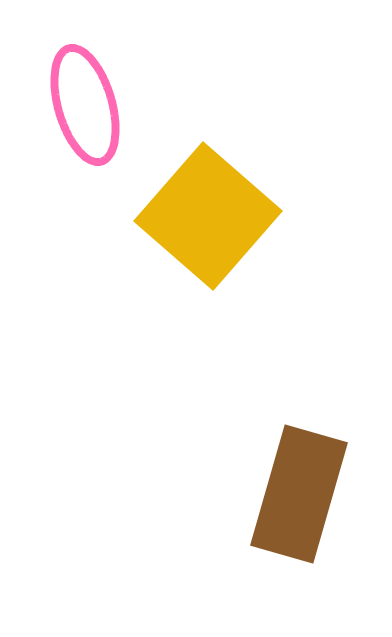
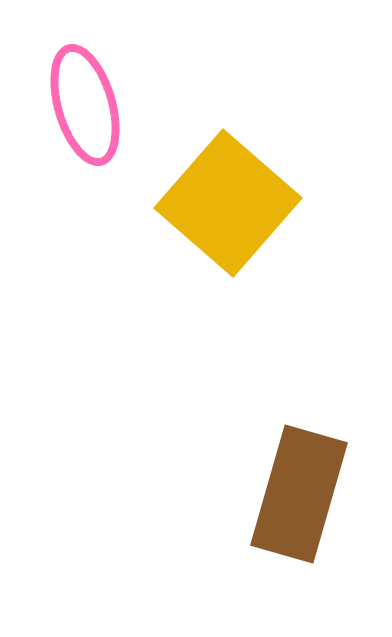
yellow square: moved 20 px right, 13 px up
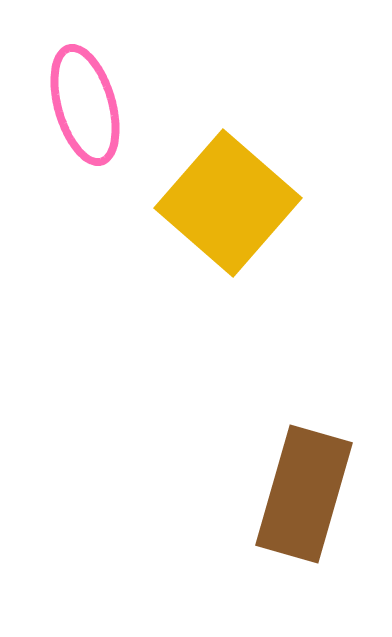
brown rectangle: moved 5 px right
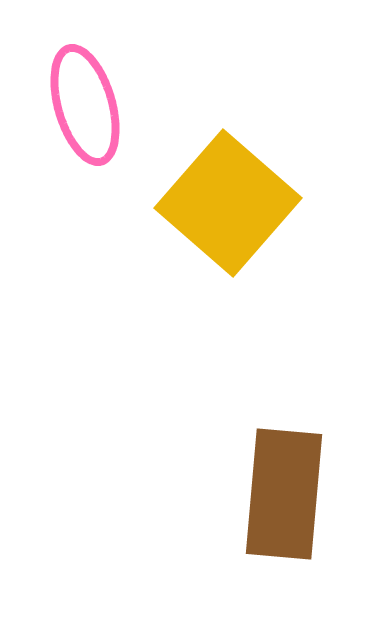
brown rectangle: moved 20 px left; rotated 11 degrees counterclockwise
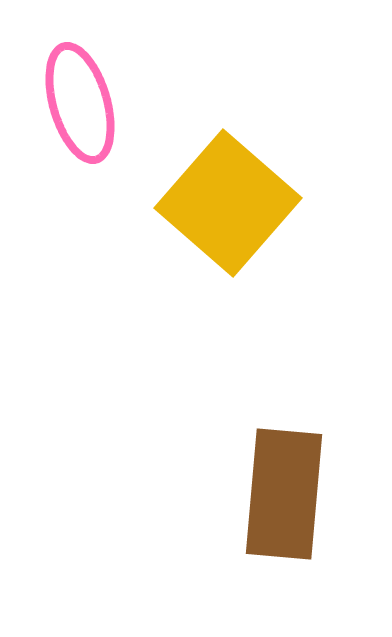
pink ellipse: moved 5 px left, 2 px up
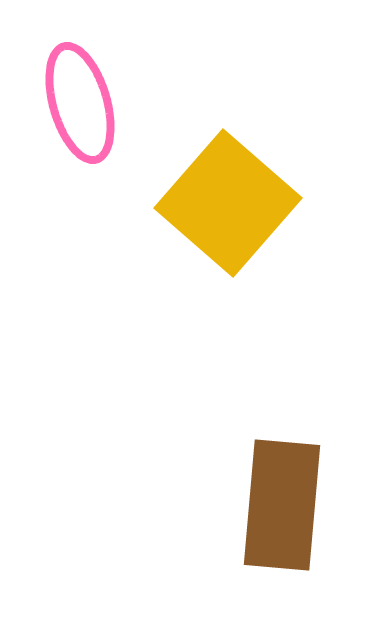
brown rectangle: moved 2 px left, 11 px down
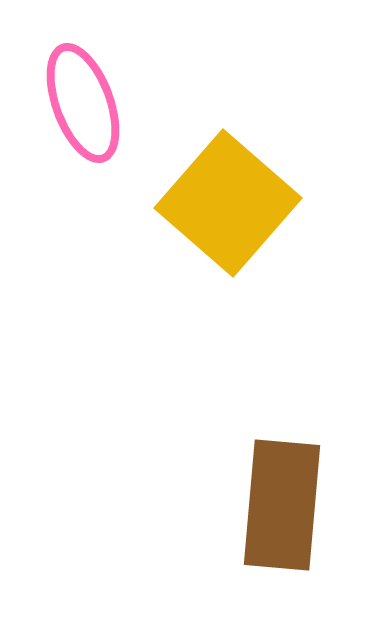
pink ellipse: moved 3 px right; rotated 4 degrees counterclockwise
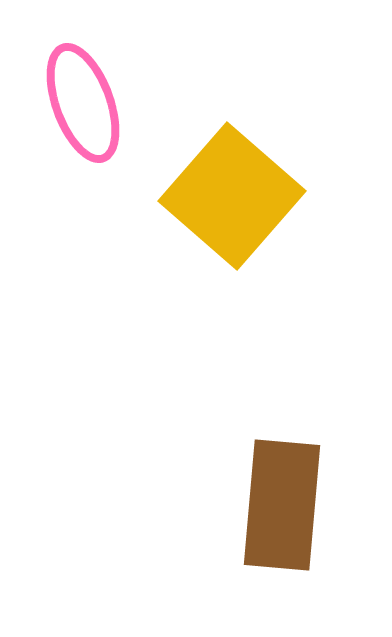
yellow square: moved 4 px right, 7 px up
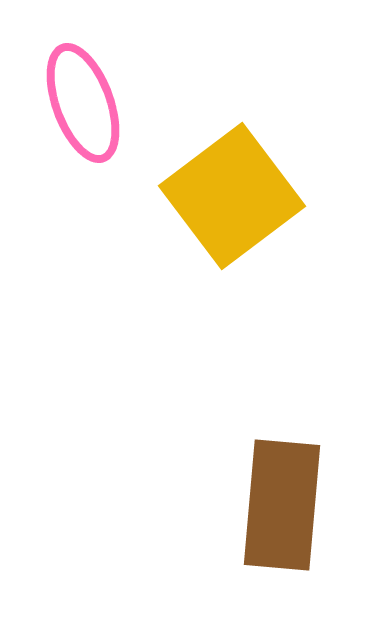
yellow square: rotated 12 degrees clockwise
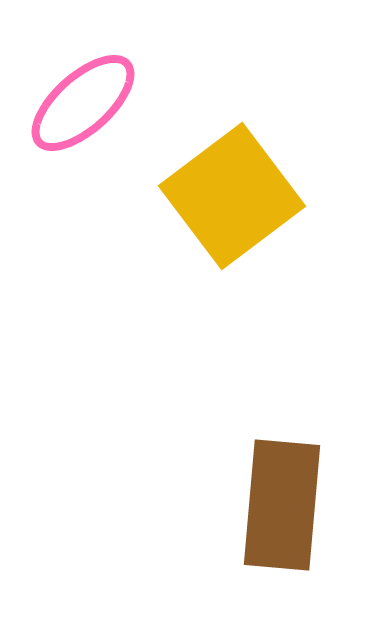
pink ellipse: rotated 68 degrees clockwise
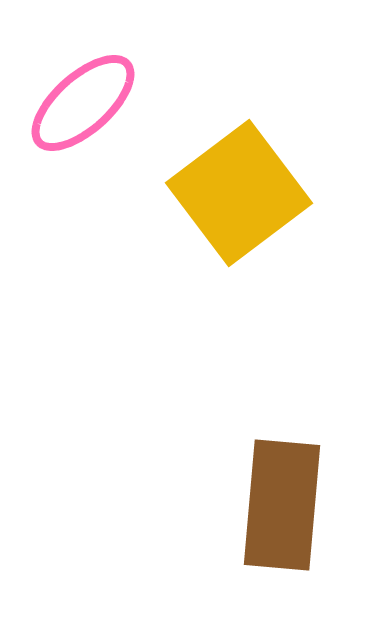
yellow square: moved 7 px right, 3 px up
